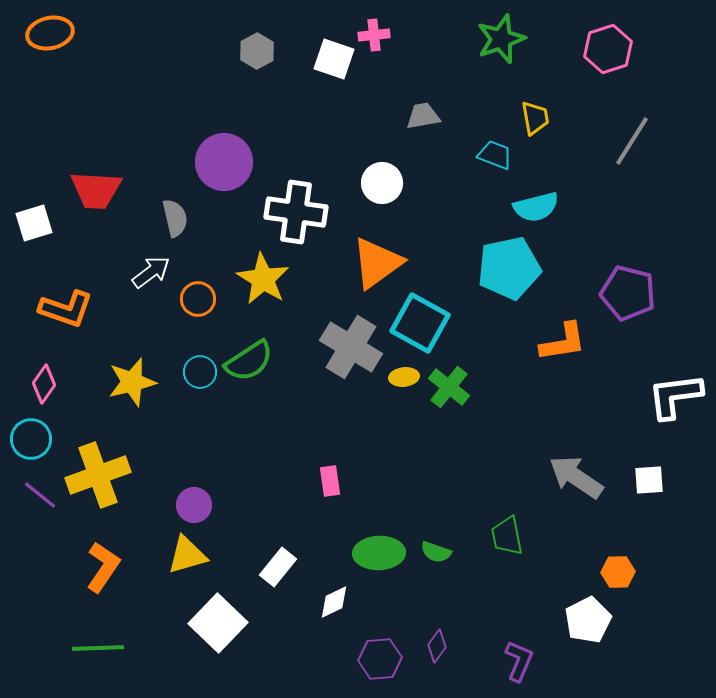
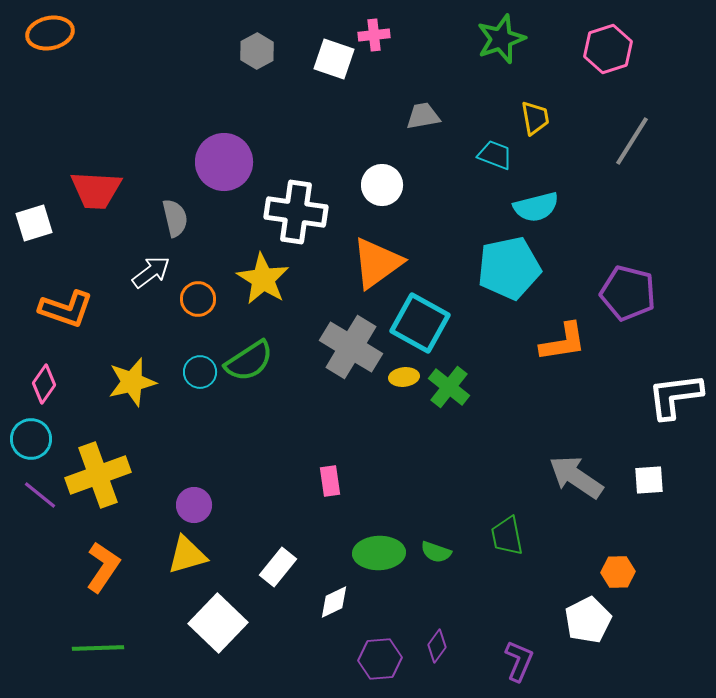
white circle at (382, 183): moved 2 px down
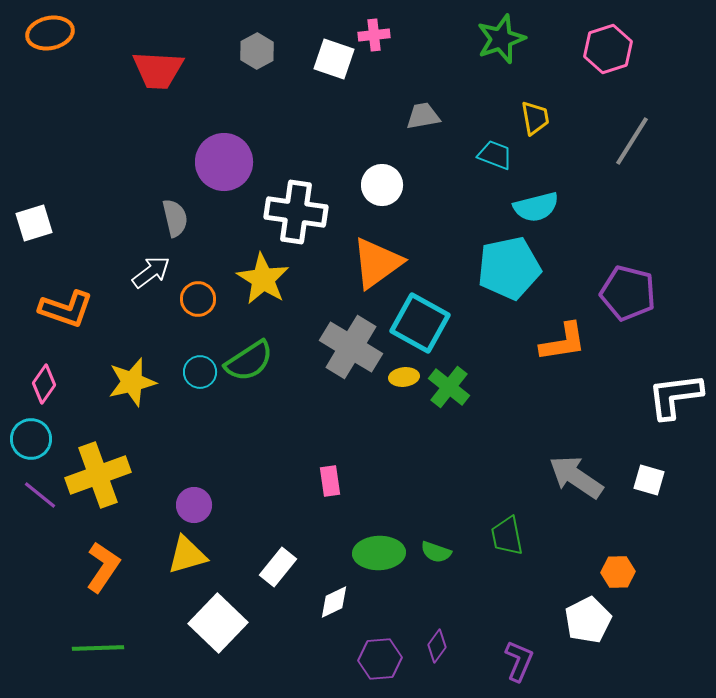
red trapezoid at (96, 190): moved 62 px right, 120 px up
white square at (649, 480): rotated 20 degrees clockwise
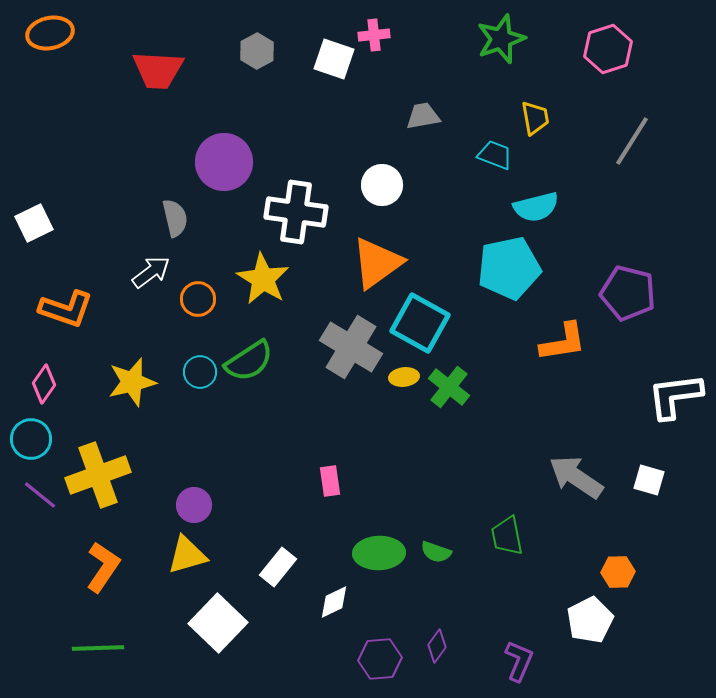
white square at (34, 223): rotated 9 degrees counterclockwise
white pentagon at (588, 620): moved 2 px right
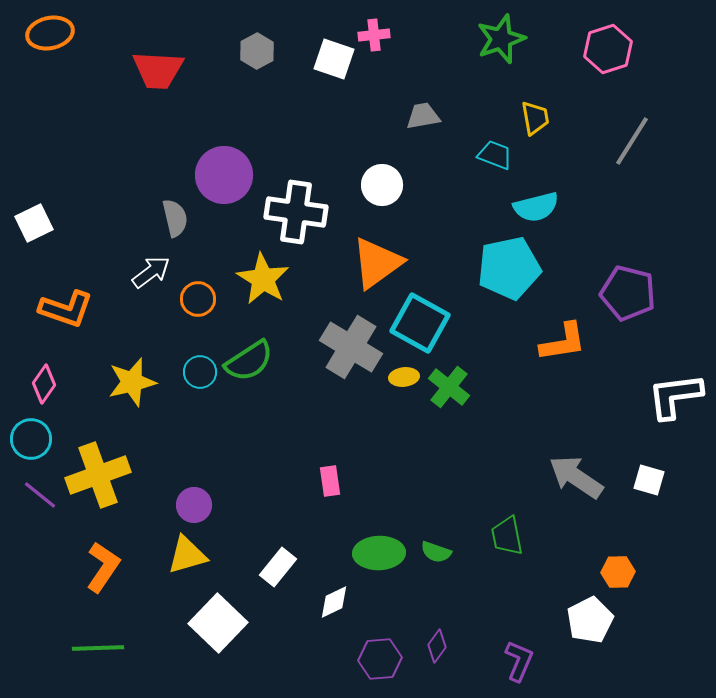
purple circle at (224, 162): moved 13 px down
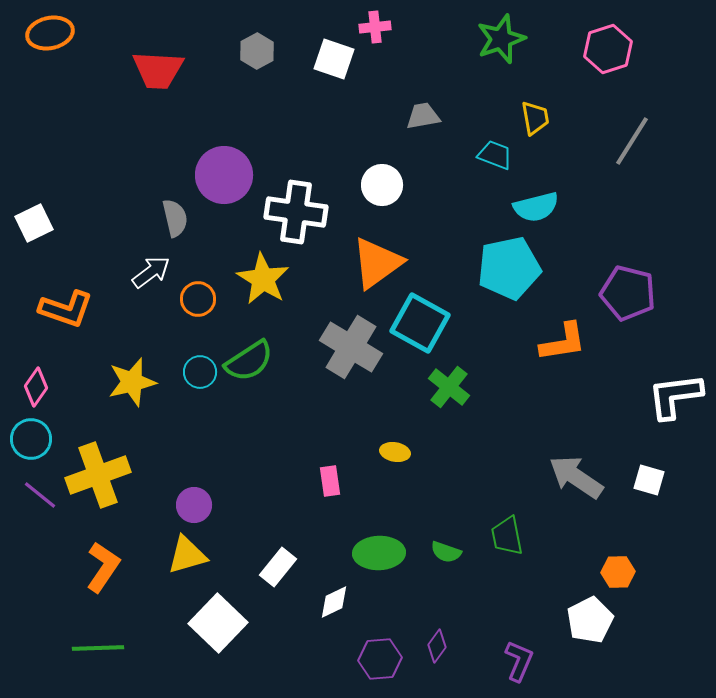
pink cross at (374, 35): moved 1 px right, 8 px up
yellow ellipse at (404, 377): moved 9 px left, 75 px down; rotated 16 degrees clockwise
pink diamond at (44, 384): moved 8 px left, 3 px down
green semicircle at (436, 552): moved 10 px right
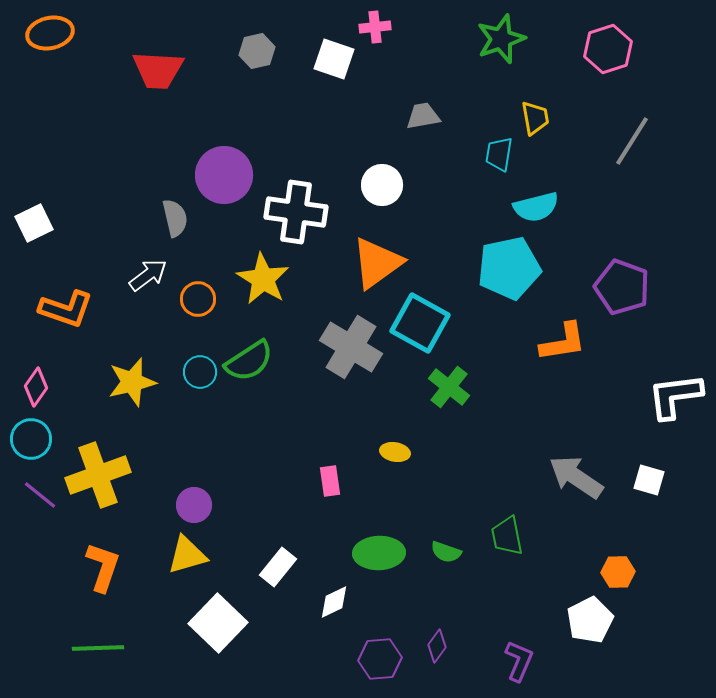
gray hexagon at (257, 51): rotated 16 degrees clockwise
cyan trapezoid at (495, 155): moved 4 px right, 1 px up; rotated 102 degrees counterclockwise
white arrow at (151, 272): moved 3 px left, 3 px down
purple pentagon at (628, 293): moved 6 px left, 6 px up; rotated 6 degrees clockwise
orange L-shape at (103, 567): rotated 15 degrees counterclockwise
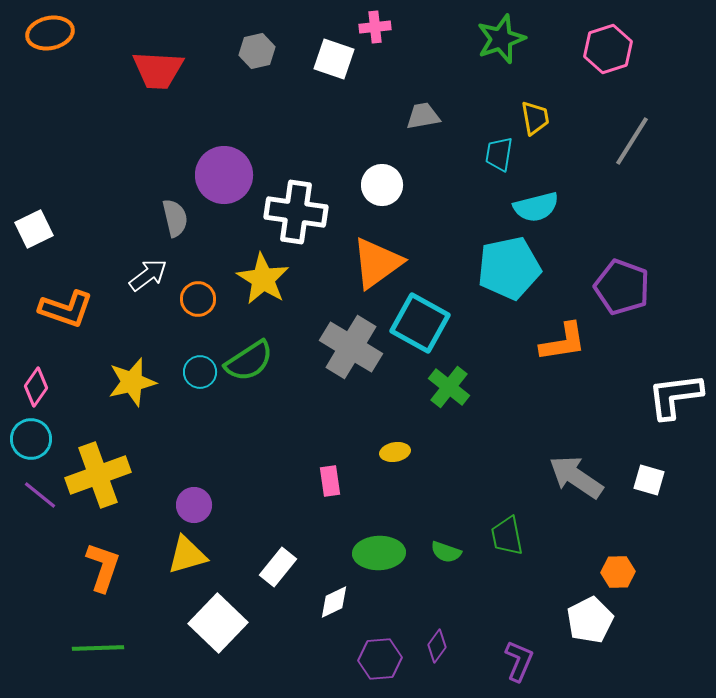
white square at (34, 223): moved 6 px down
yellow ellipse at (395, 452): rotated 20 degrees counterclockwise
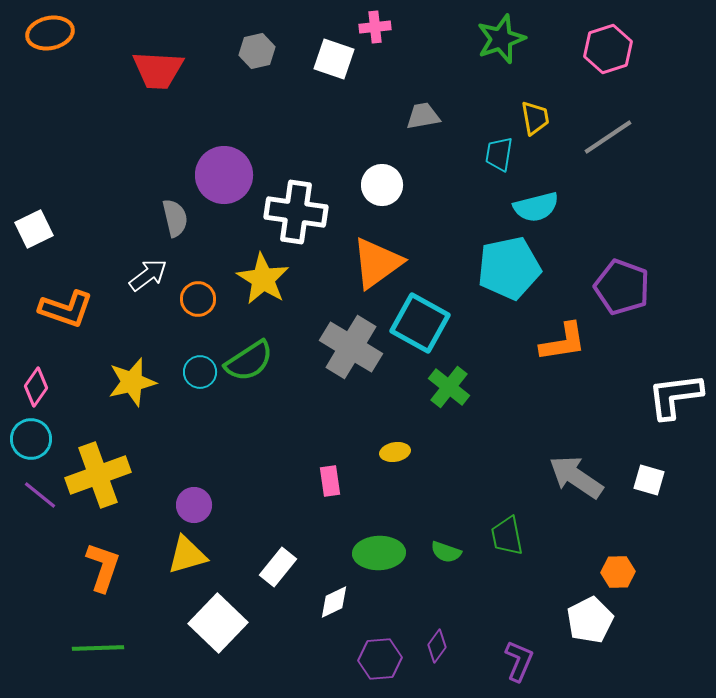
gray line at (632, 141): moved 24 px left, 4 px up; rotated 24 degrees clockwise
